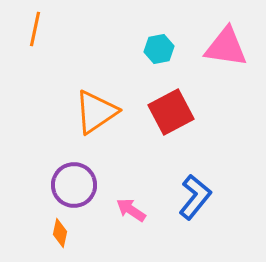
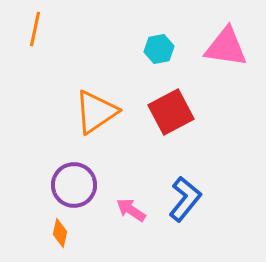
blue L-shape: moved 10 px left, 2 px down
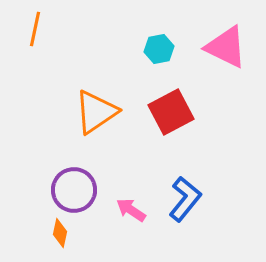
pink triangle: rotated 18 degrees clockwise
purple circle: moved 5 px down
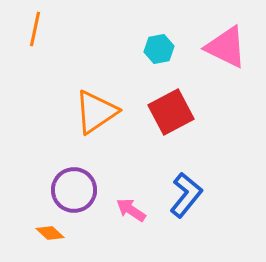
blue L-shape: moved 1 px right, 4 px up
orange diamond: moved 10 px left; rotated 60 degrees counterclockwise
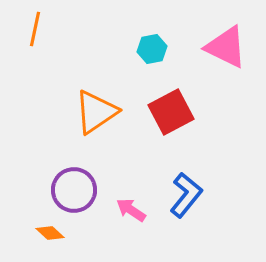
cyan hexagon: moved 7 px left
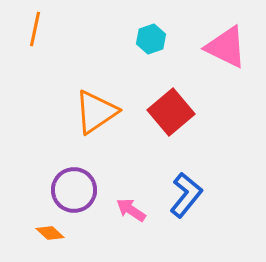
cyan hexagon: moved 1 px left, 10 px up; rotated 8 degrees counterclockwise
red square: rotated 12 degrees counterclockwise
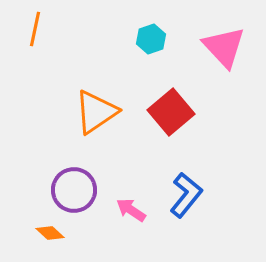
pink triangle: moved 2 px left; rotated 21 degrees clockwise
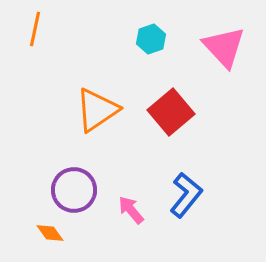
orange triangle: moved 1 px right, 2 px up
pink arrow: rotated 16 degrees clockwise
orange diamond: rotated 12 degrees clockwise
